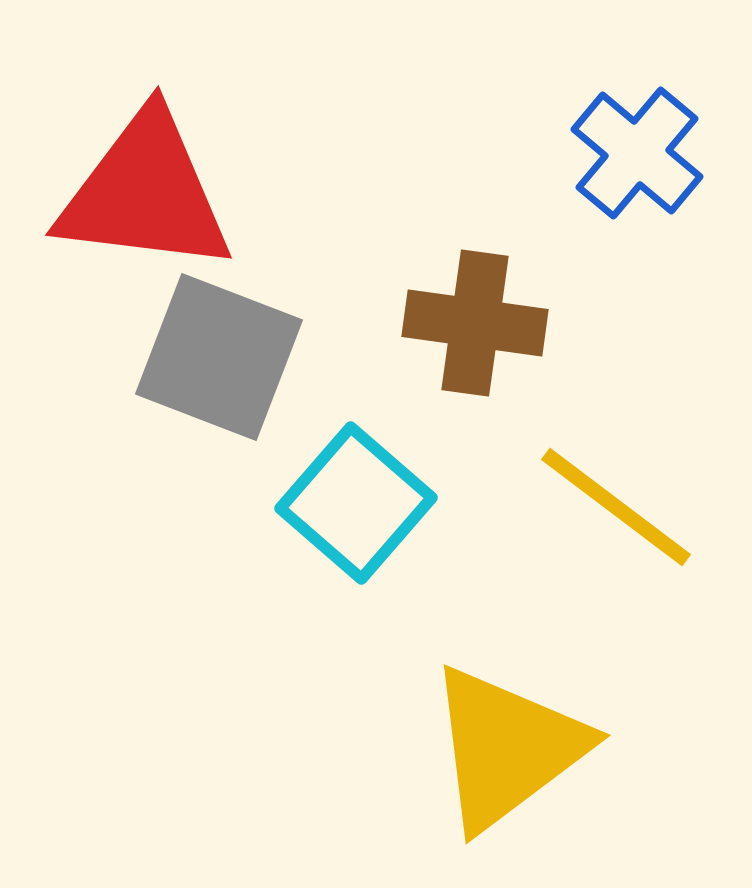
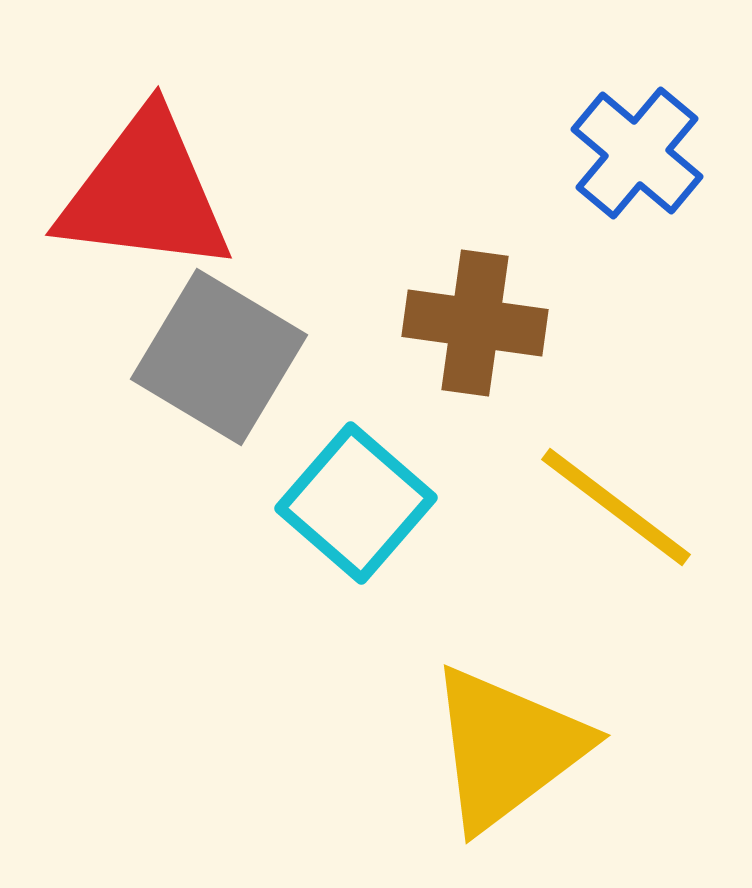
gray square: rotated 10 degrees clockwise
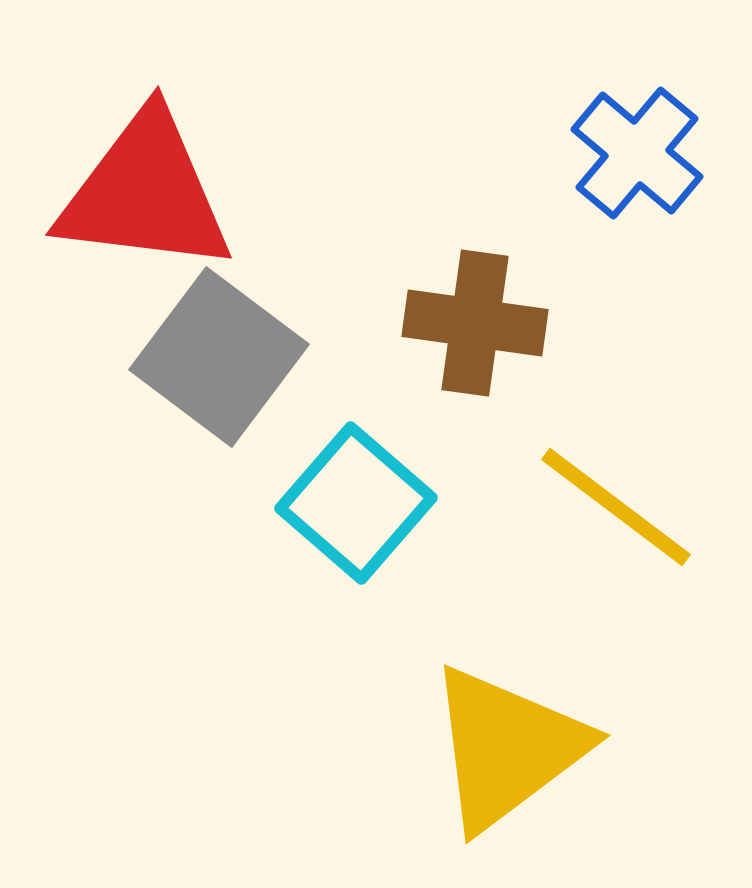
gray square: rotated 6 degrees clockwise
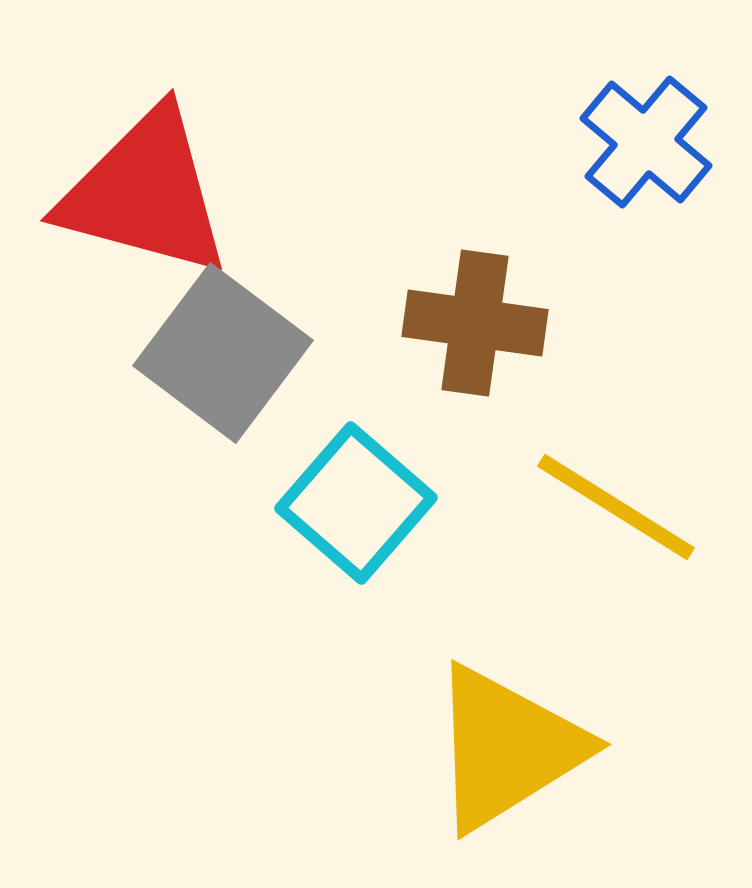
blue cross: moved 9 px right, 11 px up
red triangle: rotated 8 degrees clockwise
gray square: moved 4 px right, 4 px up
yellow line: rotated 5 degrees counterclockwise
yellow triangle: rotated 5 degrees clockwise
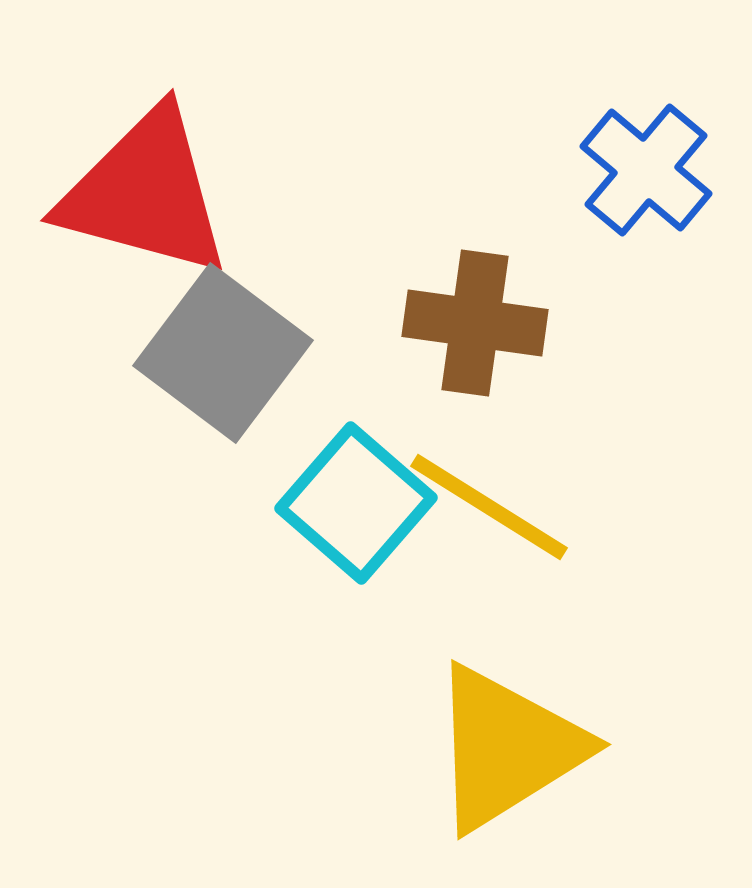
blue cross: moved 28 px down
yellow line: moved 127 px left
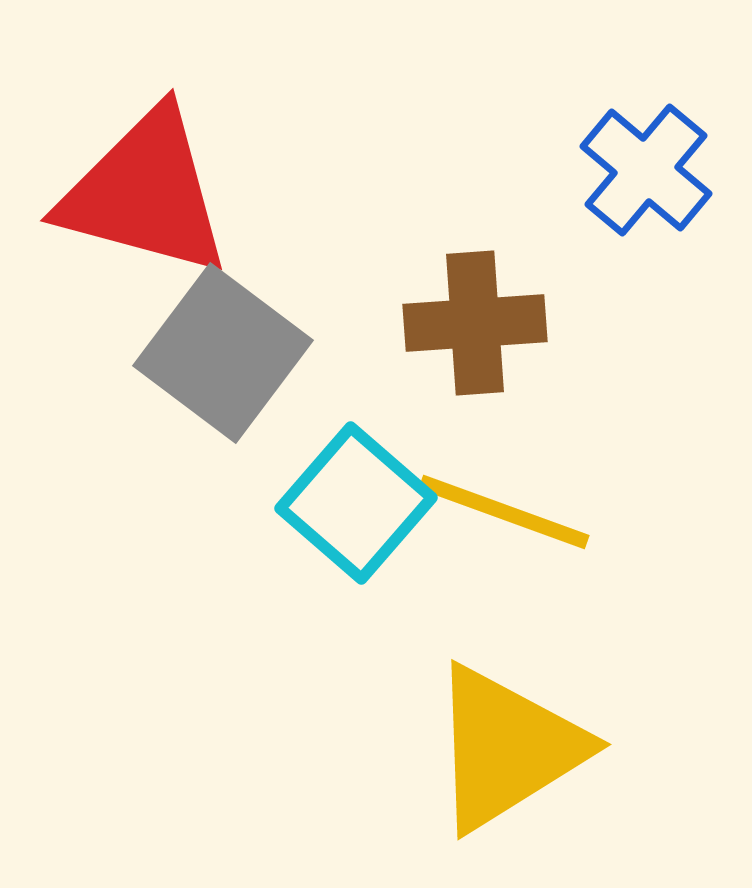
brown cross: rotated 12 degrees counterclockwise
yellow line: moved 15 px right, 5 px down; rotated 12 degrees counterclockwise
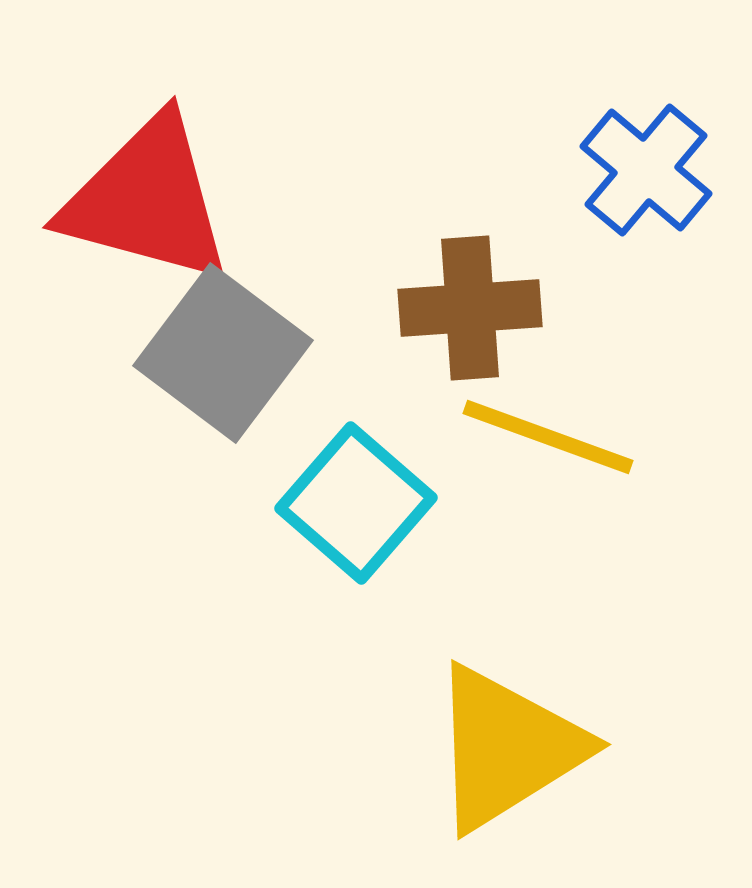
red triangle: moved 2 px right, 7 px down
brown cross: moved 5 px left, 15 px up
yellow line: moved 44 px right, 75 px up
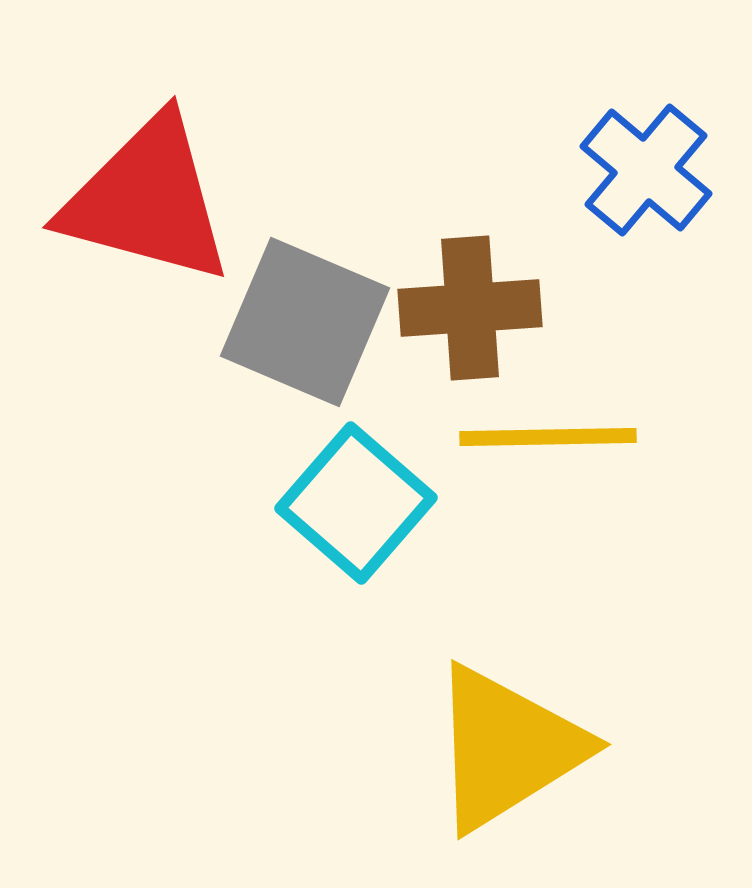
gray square: moved 82 px right, 31 px up; rotated 14 degrees counterclockwise
yellow line: rotated 21 degrees counterclockwise
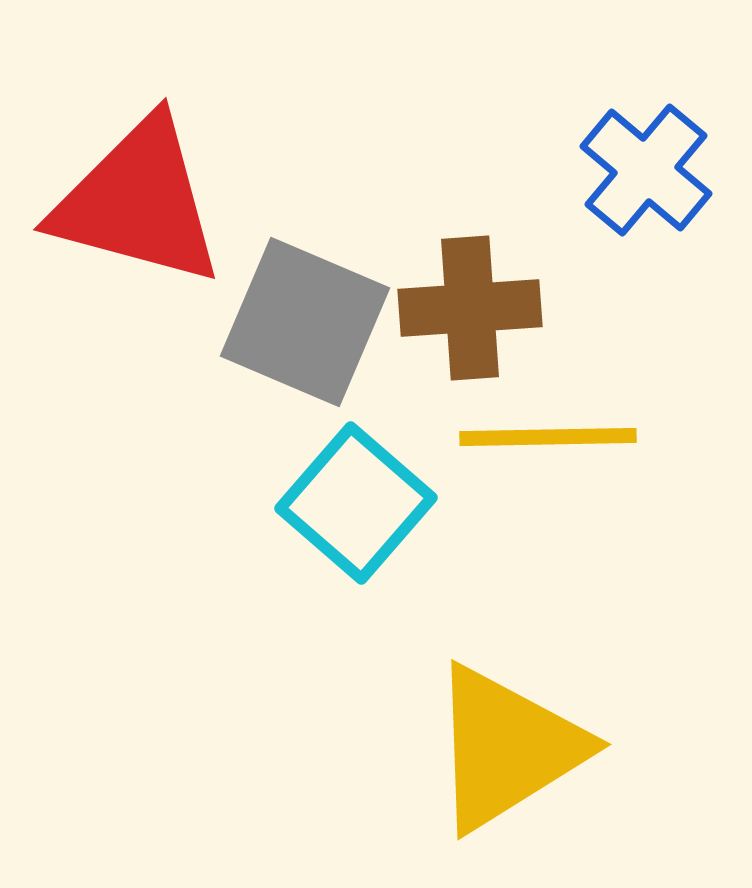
red triangle: moved 9 px left, 2 px down
